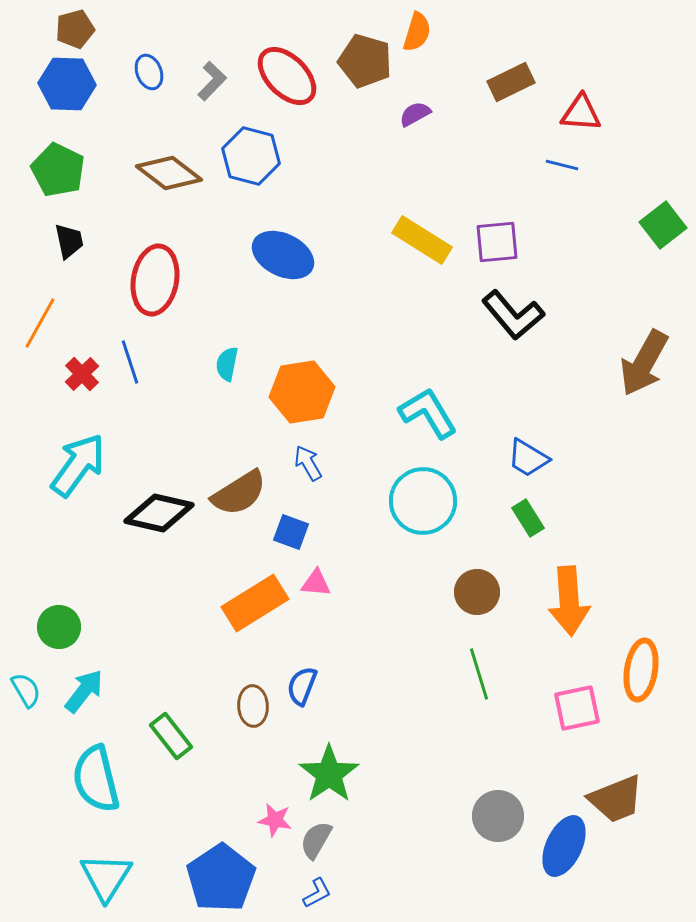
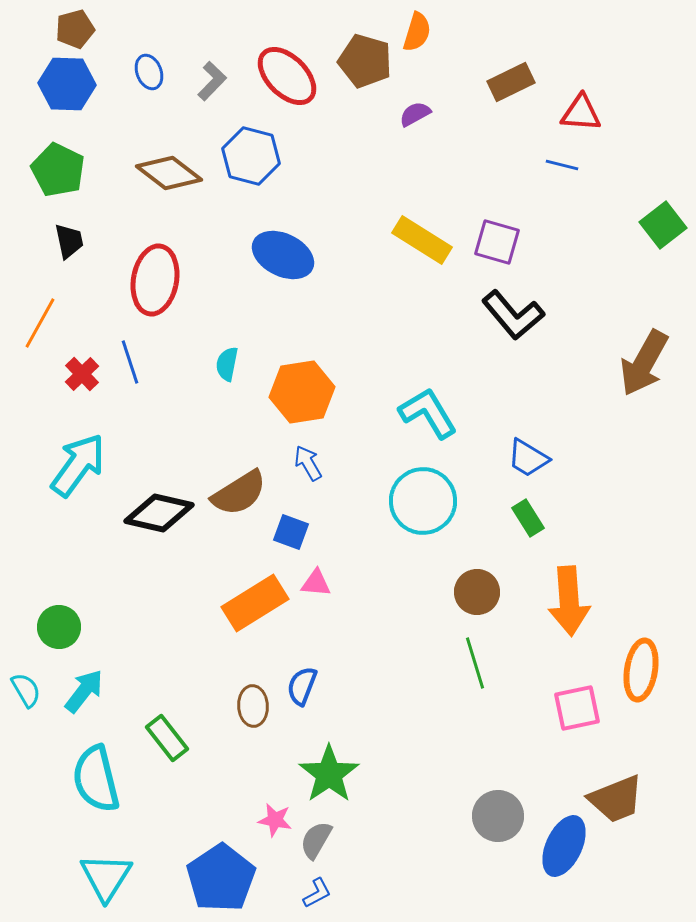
purple square at (497, 242): rotated 21 degrees clockwise
green line at (479, 674): moved 4 px left, 11 px up
green rectangle at (171, 736): moved 4 px left, 2 px down
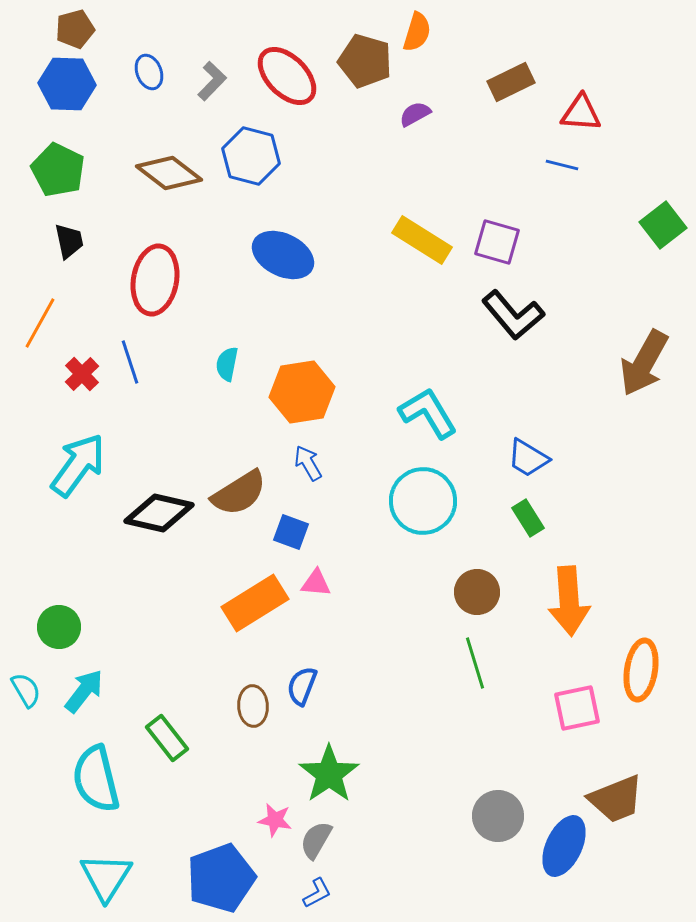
blue pentagon at (221, 878): rotated 14 degrees clockwise
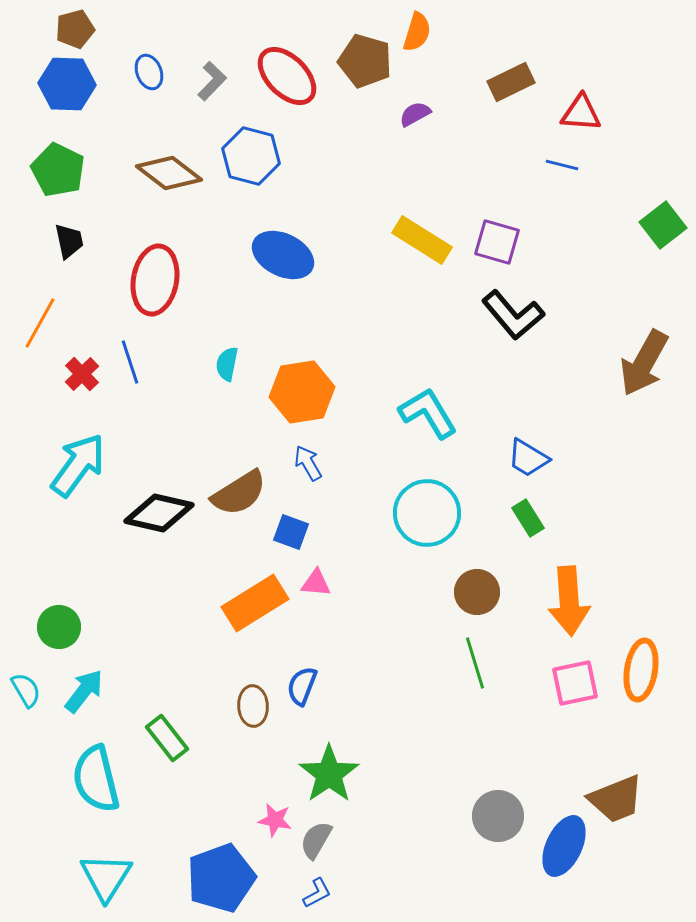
cyan circle at (423, 501): moved 4 px right, 12 px down
pink square at (577, 708): moved 2 px left, 25 px up
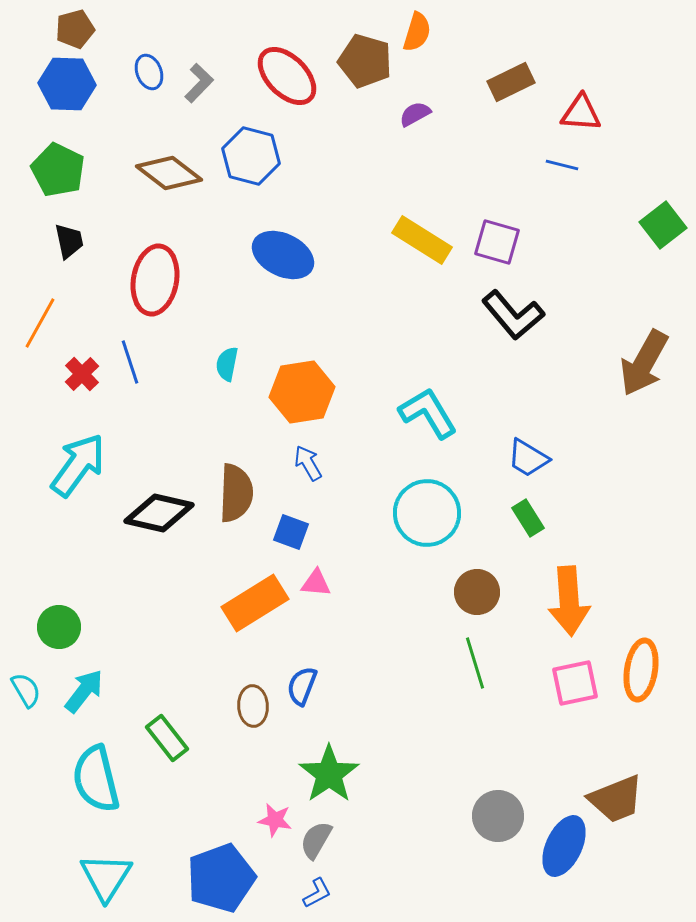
gray L-shape at (212, 81): moved 13 px left, 2 px down
brown semicircle at (239, 493): moved 3 px left; rotated 56 degrees counterclockwise
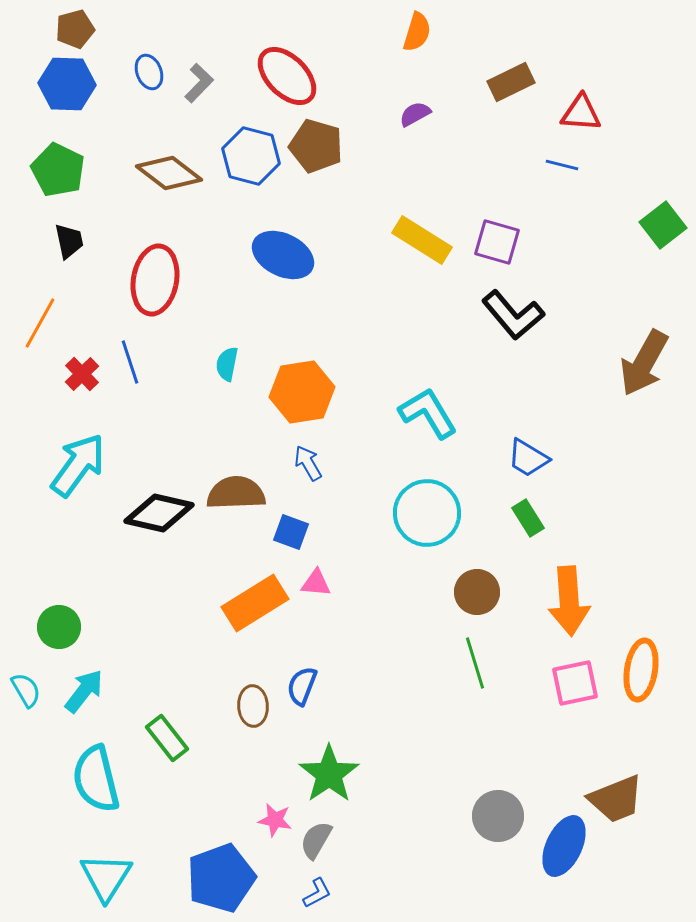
brown pentagon at (365, 61): moved 49 px left, 85 px down
brown semicircle at (236, 493): rotated 94 degrees counterclockwise
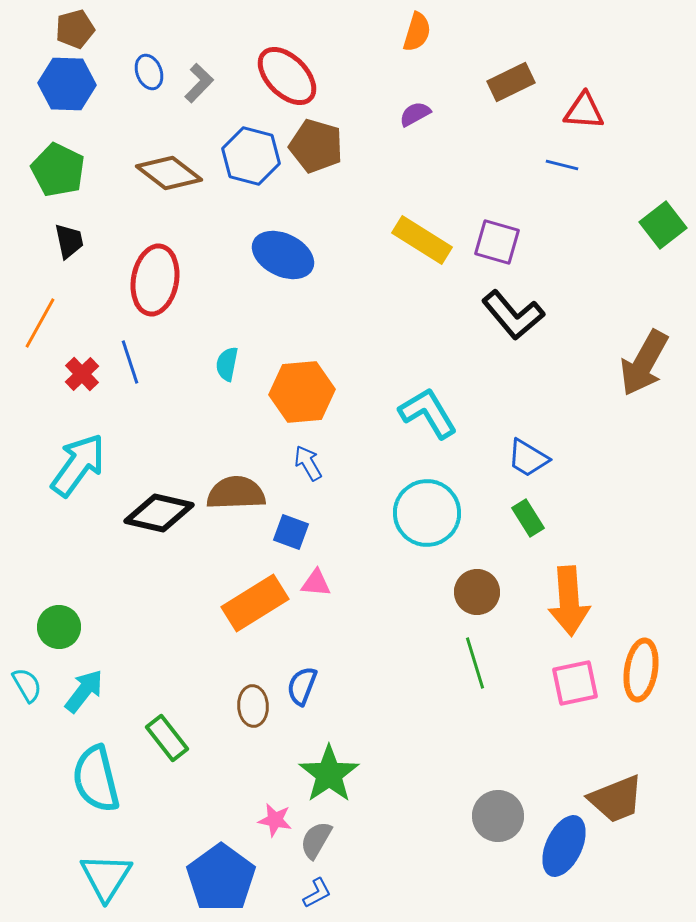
red triangle at (581, 113): moved 3 px right, 2 px up
orange hexagon at (302, 392): rotated 4 degrees clockwise
cyan semicircle at (26, 690): moved 1 px right, 5 px up
blue pentagon at (221, 878): rotated 16 degrees counterclockwise
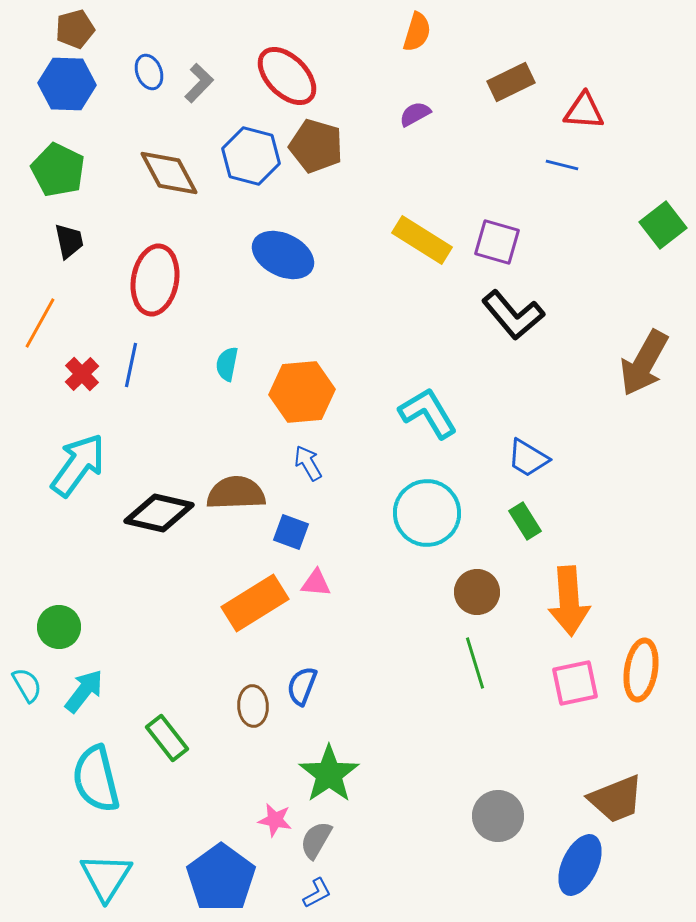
brown diamond at (169, 173): rotated 24 degrees clockwise
blue line at (130, 362): moved 1 px right, 3 px down; rotated 30 degrees clockwise
green rectangle at (528, 518): moved 3 px left, 3 px down
blue ellipse at (564, 846): moved 16 px right, 19 px down
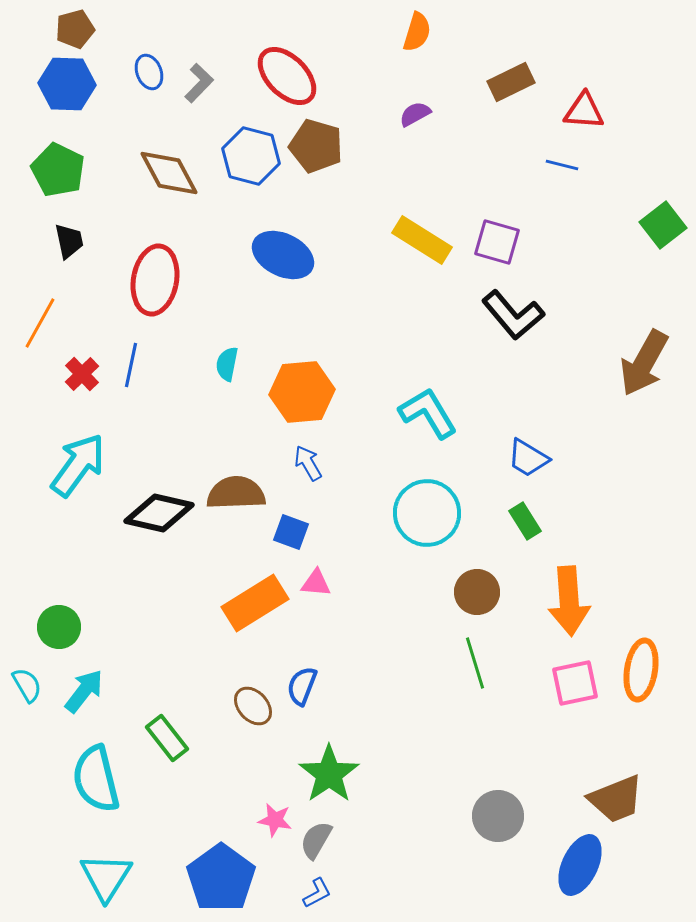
brown ellipse at (253, 706): rotated 39 degrees counterclockwise
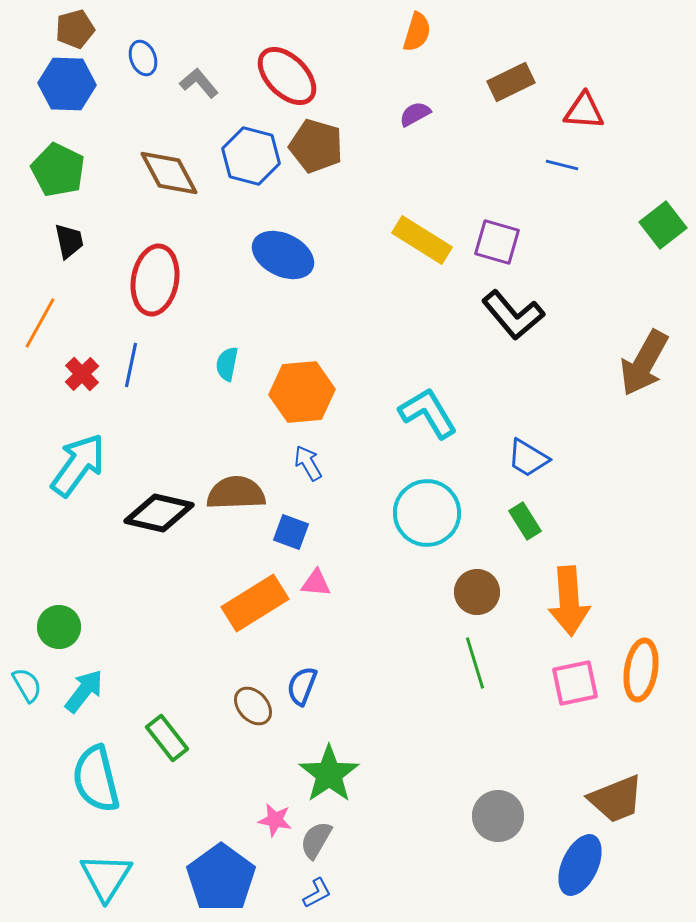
blue ellipse at (149, 72): moved 6 px left, 14 px up
gray L-shape at (199, 83): rotated 84 degrees counterclockwise
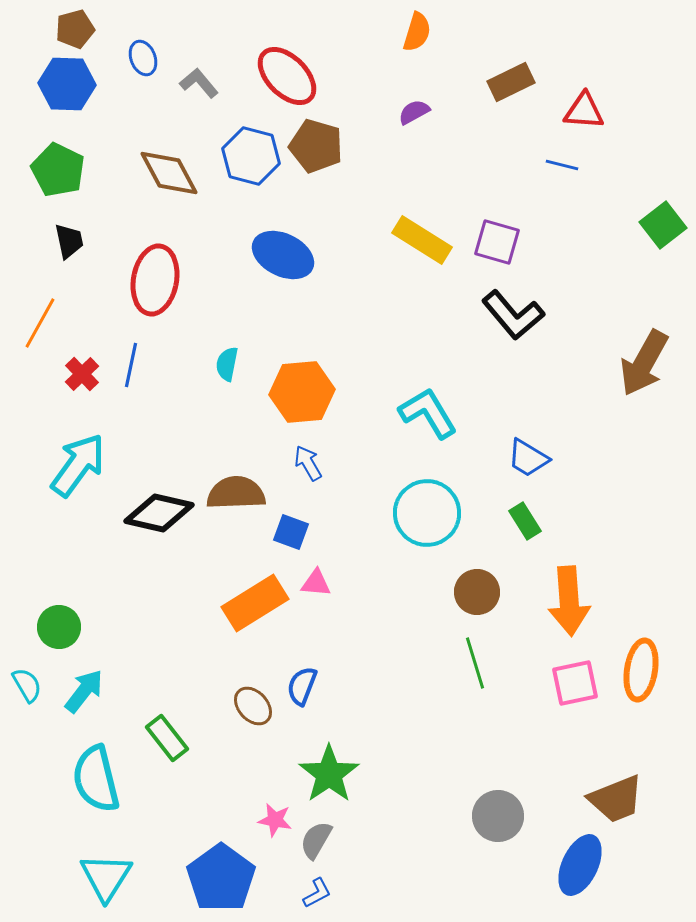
purple semicircle at (415, 114): moved 1 px left, 2 px up
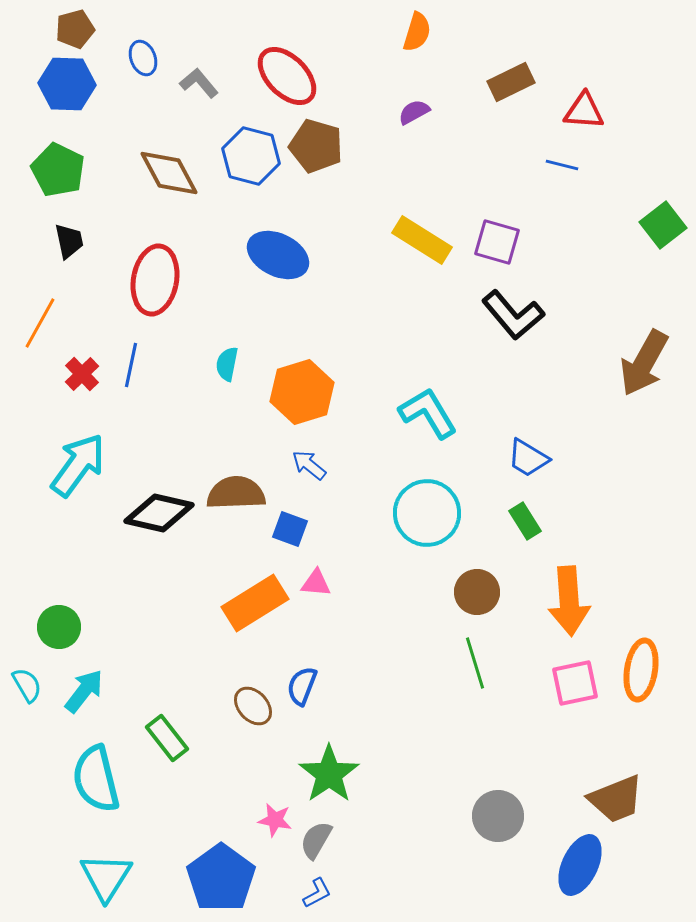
blue ellipse at (283, 255): moved 5 px left
orange hexagon at (302, 392): rotated 12 degrees counterclockwise
blue arrow at (308, 463): moved 1 px right, 2 px down; rotated 21 degrees counterclockwise
blue square at (291, 532): moved 1 px left, 3 px up
